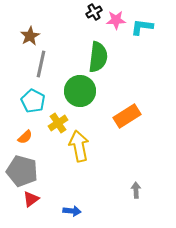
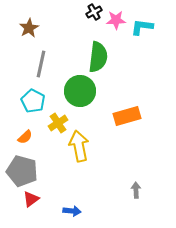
brown star: moved 1 px left, 8 px up
orange rectangle: rotated 16 degrees clockwise
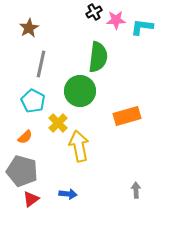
yellow cross: rotated 12 degrees counterclockwise
blue arrow: moved 4 px left, 17 px up
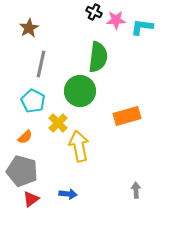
black cross: rotated 35 degrees counterclockwise
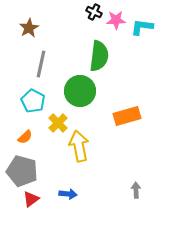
green semicircle: moved 1 px right, 1 px up
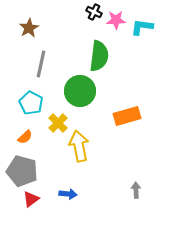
cyan pentagon: moved 2 px left, 2 px down
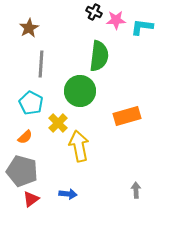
gray line: rotated 8 degrees counterclockwise
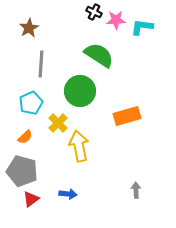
green semicircle: moved 1 px up; rotated 64 degrees counterclockwise
cyan pentagon: rotated 20 degrees clockwise
